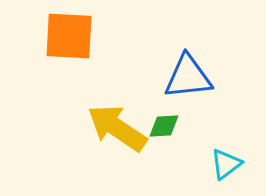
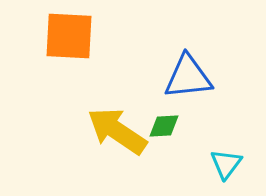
yellow arrow: moved 3 px down
cyan triangle: rotated 16 degrees counterclockwise
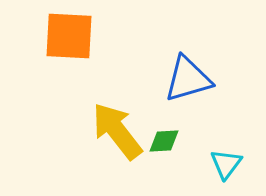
blue triangle: moved 2 px down; rotated 10 degrees counterclockwise
green diamond: moved 15 px down
yellow arrow: rotated 18 degrees clockwise
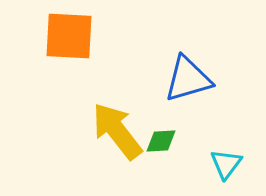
green diamond: moved 3 px left
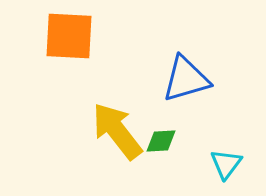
blue triangle: moved 2 px left
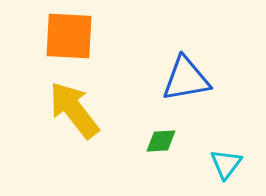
blue triangle: rotated 6 degrees clockwise
yellow arrow: moved 43 px left, 21 px up
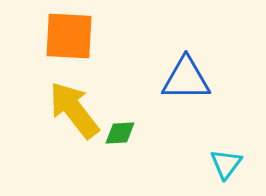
blue triangle: rotated 10 degrees clockwise
green diamond: moved 41 px left, 8 px up
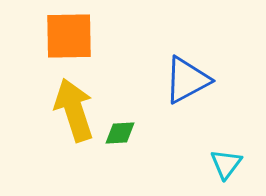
orange square: rotated 4 degrees counterclockwise
blue triangle: moved 1 px right, 1 px down; rotated 28 degrees counterclockwise
yellow arrow: rotated 20 degrees clockwise
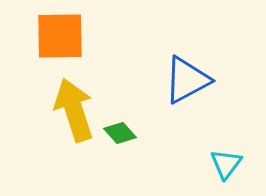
orange square: moved 9 px left
green diamond: rotated 52 degrees clockwise
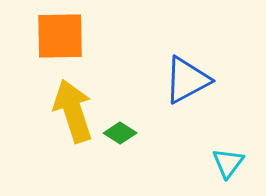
yellow arrow: moved 1 px left, 1 px down
green diamond: rotated 16 degrees counterclockwise
cyan triangle: moved 2 px right, 1 px up
